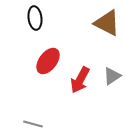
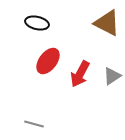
black ellipse: moved 2 px right, 5 px down; rotated 70 degrees counterclockwise
red arrow: moved 6 px up
gray line: moved 1 px right
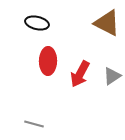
red ellipse: rotated 36 degrees counterclockwise
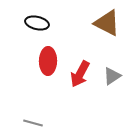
gray line: moved 1 px left, 1 px up
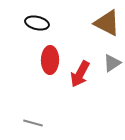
red ellipse: moved 2 px right, 1 px up
gray triangle: moved 13 px up
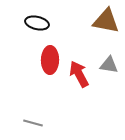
brown triangle: moved 1 px left, 2 px up; rotated 16 degrees counterclockwise
gray triangle: moved 3 px left, 2 px down; rotated 42 degrees clockwise
red arrow: moved 1 px left; rotated 124 degrees clockwise
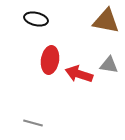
black ellipse: moved 1 px left, 4 px up
red ellipse: rotated 8 degrees clockwise
red arrow: rotated 44 degrees counterclockwise
